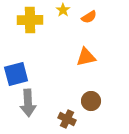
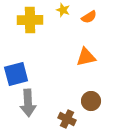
yellow star: rotated 16 degrees counterclockwise
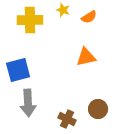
blue square: moved 2 px right, 4 px up
brown circle: moved 7 px right, 8 px down
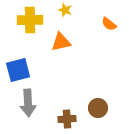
yellow star: moved 2 px right
orange semicircle: moved 20 px right, 7 px down; rotated 70 degrees clockwise
orange triangle: moved 25 px left, 15 px up
brown circle: moved 1 px up
brown cross: rotated 30 degrees counterclockwise
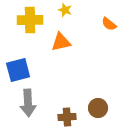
brown cross: moved 2 px up
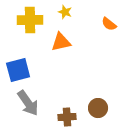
yellow star: moved 2 px down
gray arrow: rotated 32 degrees counterclockwise
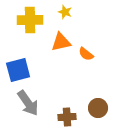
orange semicircle: moved 23 px left, 30 px down
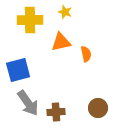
orange semicircle: rotated 140 degrees counterclockwise
brown cross: moved 11 px left, 5 px up
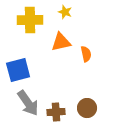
brown circle: moved 11 px left
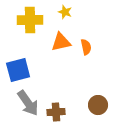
orange semicircle: moved 7 px up
brown circle: moved 11 px right, 3 px up
